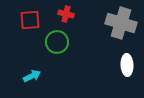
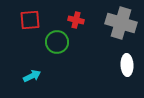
red cross: moved 10 px right, 6 px down
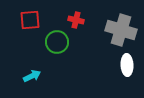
gray cross: moved 7 px down
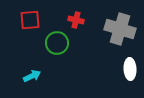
gray cross: moved 1 px left, 1 px up
green circle: moved 1 px down
white ellipse: moved 3 px right, 4 px down
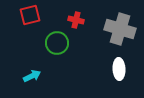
red square: moved 5 px up; rotated 10 degrees counterclockwise
white ellipse: moved 11 px left
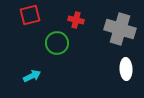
white ellipse: moved 7 px right
